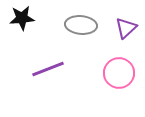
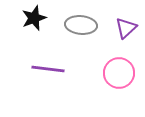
black star: moved 12 px right; rotated 15 degrees counterclockwise
purple line: rotated 28 degrees clockwise
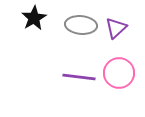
black star: rotated 10 degrees counterclockwise
purple triangle: moved 10 px left
purple line: moved 31 px right, 8 px down
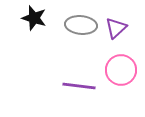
black star: rotated 25 degrees counterclockwise
pink circle: moved 2 px right, 3 px up
purple line: moved 9 px down
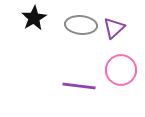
black star: rotated 25 degrees clockwise
purple triangle: moved 2 px left
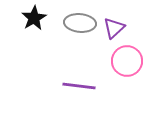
gray ellipse: moved 1 px left, 2 px up
pink circle: moved 6 px right, 9 px up
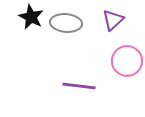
black star: moved 3 px left, 1 px up; rotated 15 degrees counterclockwise
gray ellipse: moved 14 px left
purple triangle: moved 1 px left, 8 px up
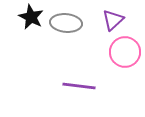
pink circle: moved 2 px left, 9 px up
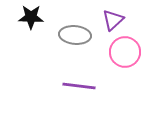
black star: rotated 25 degrees counterclockwise
gray ellipse: moved 9 px right, 12 px down
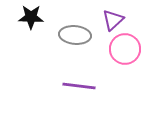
pink circle: moved 3 px up
